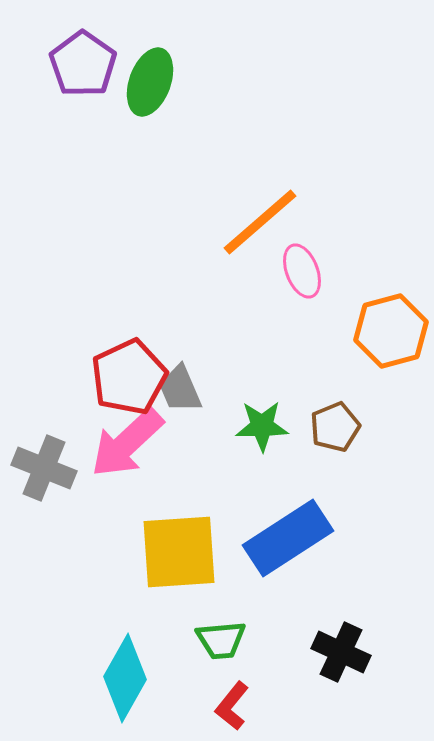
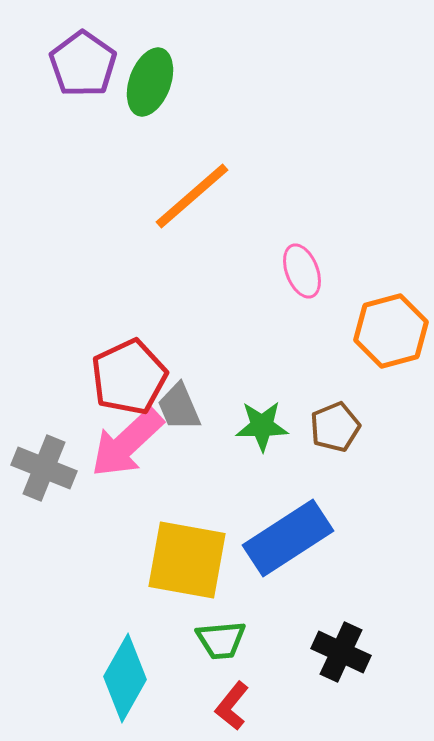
orange line: moved 68 px left, 26 px up
gray trapezoid: moved 1 px left, 18 px down
yellow square: moved 8 px right, 8 px down; rotated 14 degrees clockwise
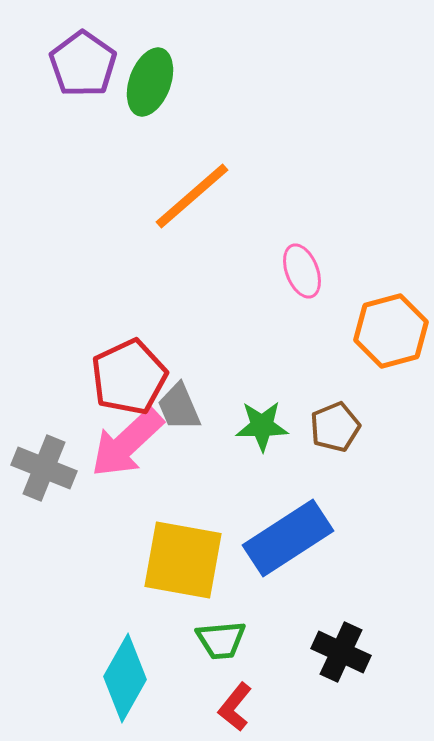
yellow square: moved 4 px left
red L-shape: moved 3 px right, 1 px down
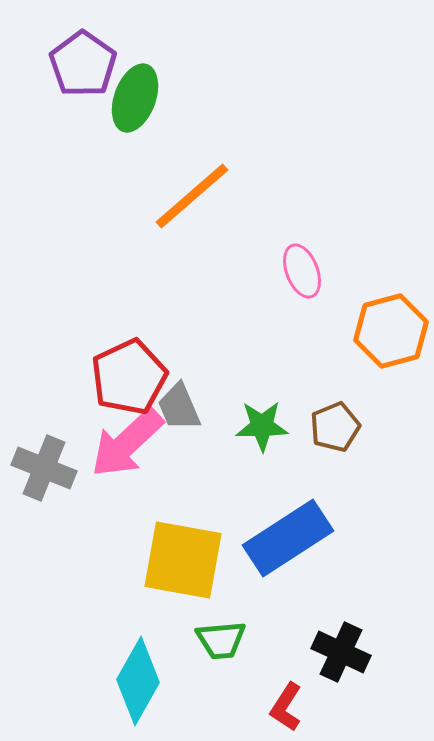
green ellipse: moved 15 px left, 16 px down
cyan diamond: moved 13 px right, 3 px down
red L-shape: moved 51 px right; rotated 6 degrees counterclockwise
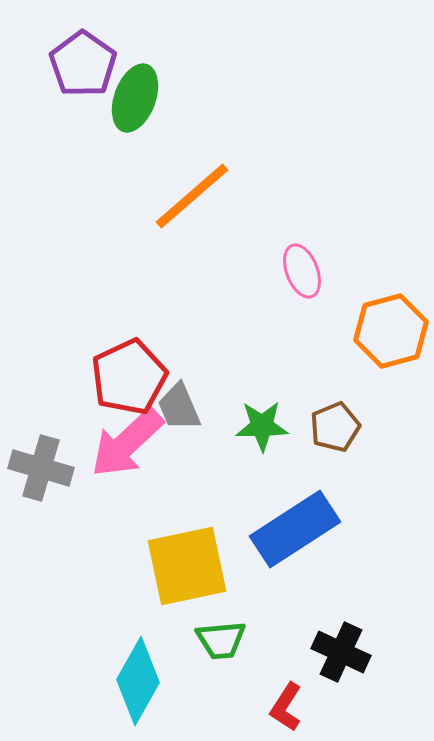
gray cross: moved 3 px left; rotated 6 degrees counterclockwise
blue rectangle: moved 7 px right, 9 px up
yellow square: moved 4 px right, 6 px down; rotated 22 degrees counterclockwise
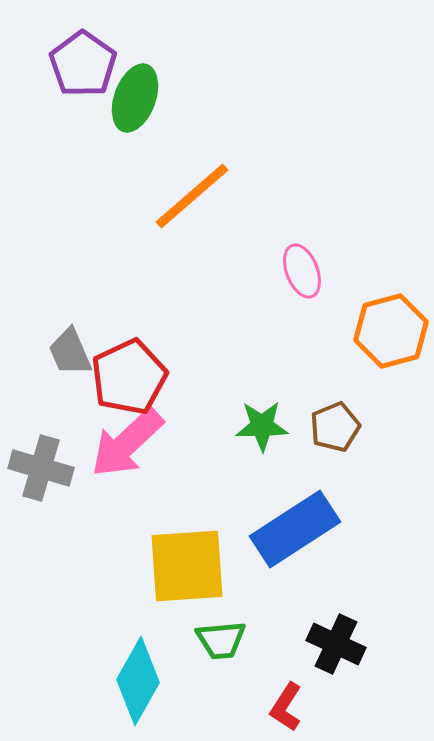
gray trapezoid: moved 109 px left, 55 px up
yellow square: rotated 8 degrees clockwise
black cross: moved 5 px left, 8 px up
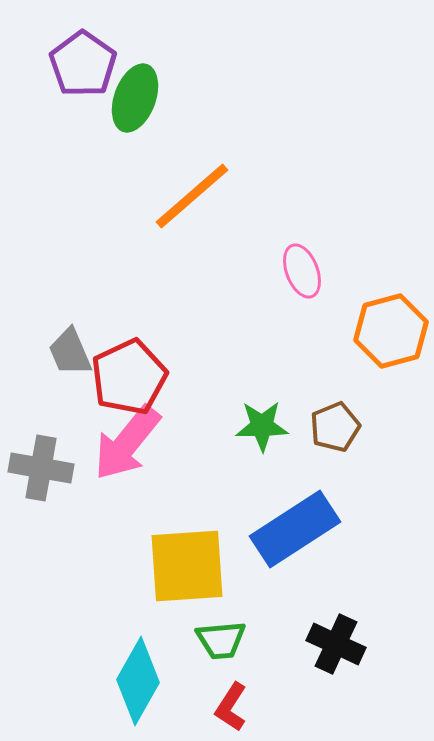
pink arrow: rotated 8 degrees counterclockwise
gray cross: rotated 6 degrees counterclockwise
red L-shape: moved 55 px left
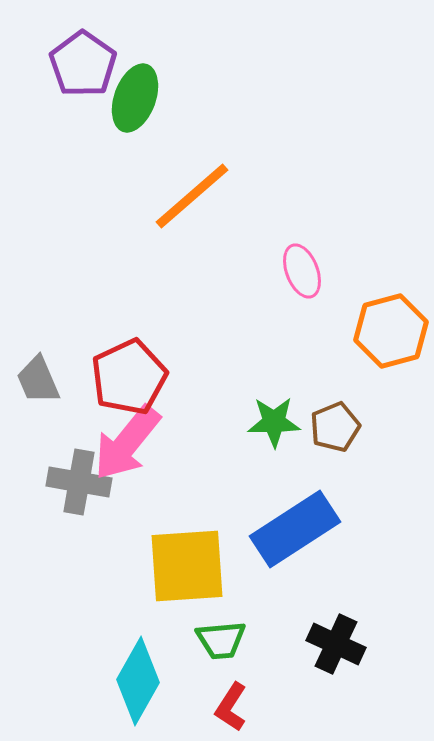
gray trapezoid: moved 32 px left, 28 px down
green star: moved 12 px right, 4 px up
gray cross: moved 38 px right, 14 px down
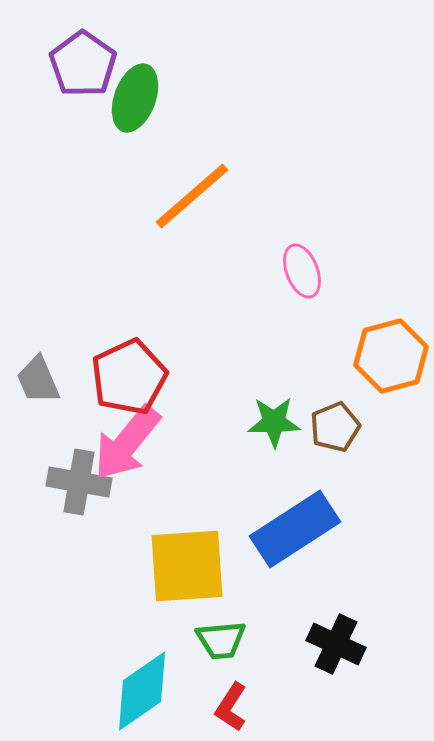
orange hexagon: moved 25 px down
cyan diamond: moved 4 px right, 10 px down; rotated 26 degrees clockwise
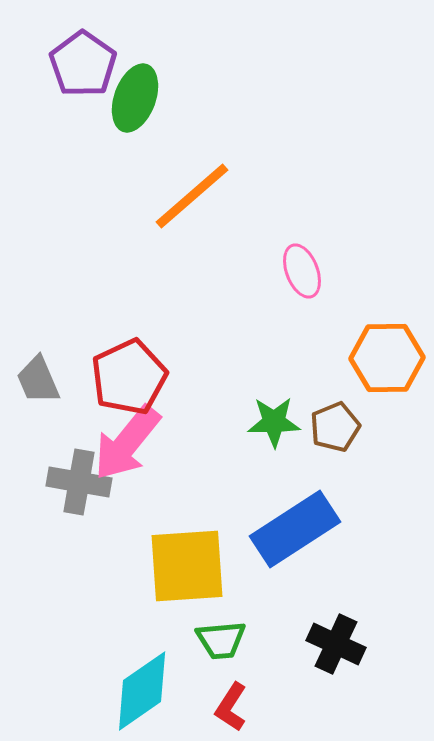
orange hexagon: moved 4 px left, 2 px down; rotated 14 degrees clockwise
